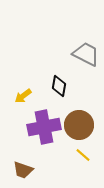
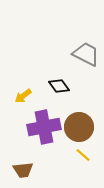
black diamond: rotated 45 degrees counterclockwise
brown circle: moved 2 px down
brown trapezoid: rotated 25 degrees counterclockwise
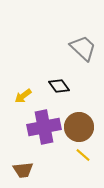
gray trapezoid: moved 3 px left, 6 px up; rotated 16 degrees clockwise
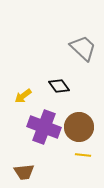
purple cross: rotated 32 degrees clockwise
yellow line: rotated 35 degrees counterclockwise
brown trapezoid: moved 1 px right, 2 px down
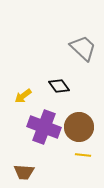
brown trapezoid: rotated 10 degrees clockwise
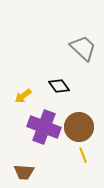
yellow line: rotated 63 degrees clockwise
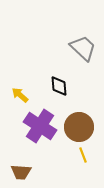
black diamond: rotated 30 degrees clockwise
yellow arrow: moved 3 px left, 1 px up; rotated 78 degrees clockwise
purple cross: moved 4 px left, 1 px up; rotated 12 degrees clockwise
brown trapezoid: moved 3 px left
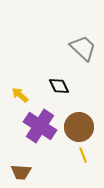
black diamond: rotated 20 degrees counterclockwise
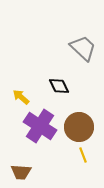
yellow arrow: moved 1 px right, 2 px down
